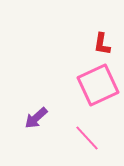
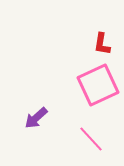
pink line: moved 4 px right, 1 px down
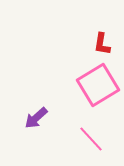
pink square: rotated 6 degrees counterclockwise
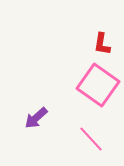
pink square: rotated 24 degrees counterclockwise
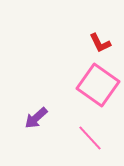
red L-shape: moved 2 px left, 1 px up; rotated 35 degrees counterclockwise
pink line: moved 1 px left, 1 px up
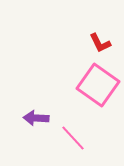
purple arrow: rotated 45 degrees clockwise
pink line: moved 17 px left
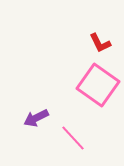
purple arrow: rotated 30 degrees counterclockwise
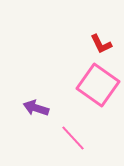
red L-shape: moved 1 px right, 1 px down
purple arrow: moved 10 px up; rotated 45 degrees clockwise
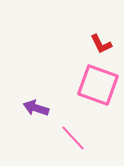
pink square: rotated 15 degrees counterclockwise
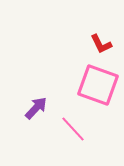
purple arrow: rotated 115 degrees clockwise
pink line: moved 9 px up
